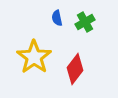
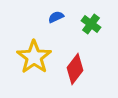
blue semicircle: moved 1 px left, 1 px up; rotated 77 degrees clockwise
green cross: moved 6 px right, 2 px down; rotated 24 degrees counterclockwise
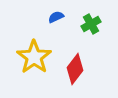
green cross: rotated 24 degrees clockwise
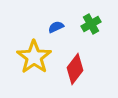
blue semicircle: moved 10 px down
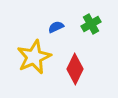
yellow star: rotated 12 degrees clockwise
red diamond: rotated 12 degrees counterclockwise
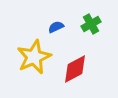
red diamond: rotated 36 degrees clockwise
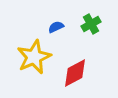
red diamond: moved 4 px down
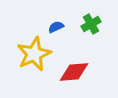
yellow star: moved 3 px up
red diamond: moved 1 px left, 1 px up; rotated 24 degrees clockwise
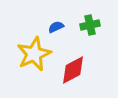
green cross: moved 1 px left, 1 px down; rotated 18 degrees clockwise
red diamond: moved 1 px left, 2 px up; rotated 24 degrees counterclockwise
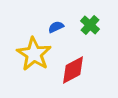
green cross: rotated 36 degrees counterclockwise
yellow star: rotated 16 degrees counterclockwise
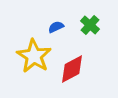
yellow star: moved 2 px down
red diamond: moved 1 px left, 1 px up
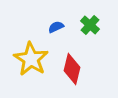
yellow star: moved 3 px left, 3 px down
red diamond: rotated 48 degrees counterclockwise
